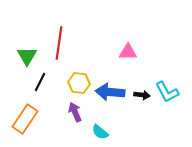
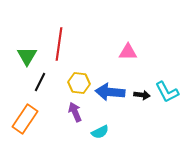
red line: moved 1 px down
cyan semicircle: rotated 66 degrees counterclockwise
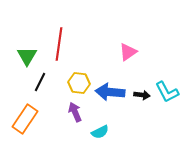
pink triangle: rotated 36 degrees counterclockwise
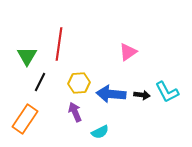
yellow hexagon: rotated 10 degrees counterclockwise
blue arrow: moved 1 px right, 2 px down
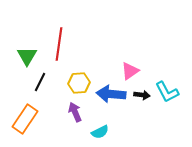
pink triangle: moved 2 px right, 19 px down
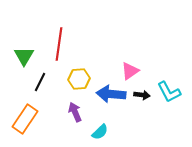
green triangle: moved 3 px left
yellow hexagon: moved 4 px up
cyan L-shape: moved 2 px right
cyan semicircle: rotated 18 degrees counterclockwise
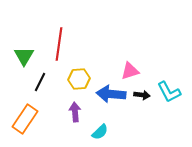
pink triangle: rotated 18 degrees clockwise
purple arrow: rotated 18 degrees clockwise
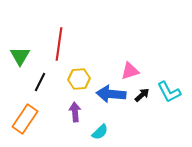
green triangle: moved 4 px left
black arrow: rotated 49 degrees counterclockwise
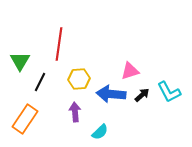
green triangle: moved 5 px down
